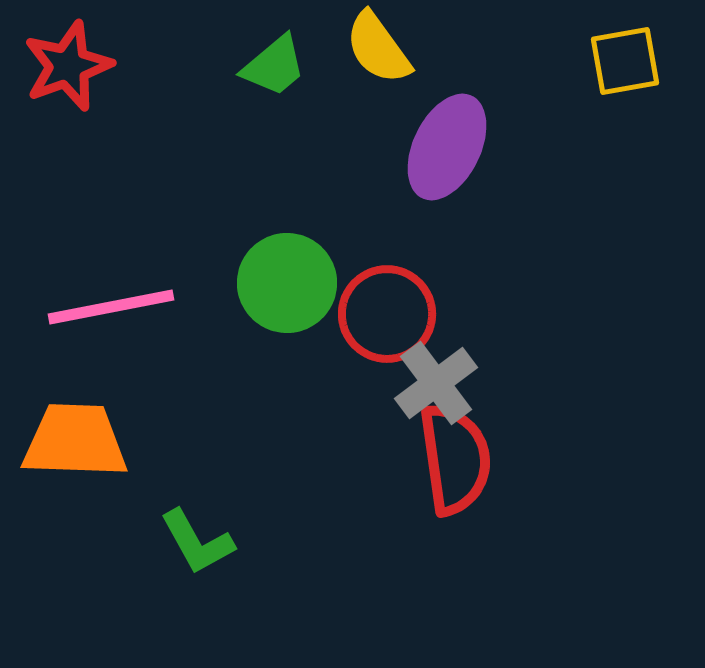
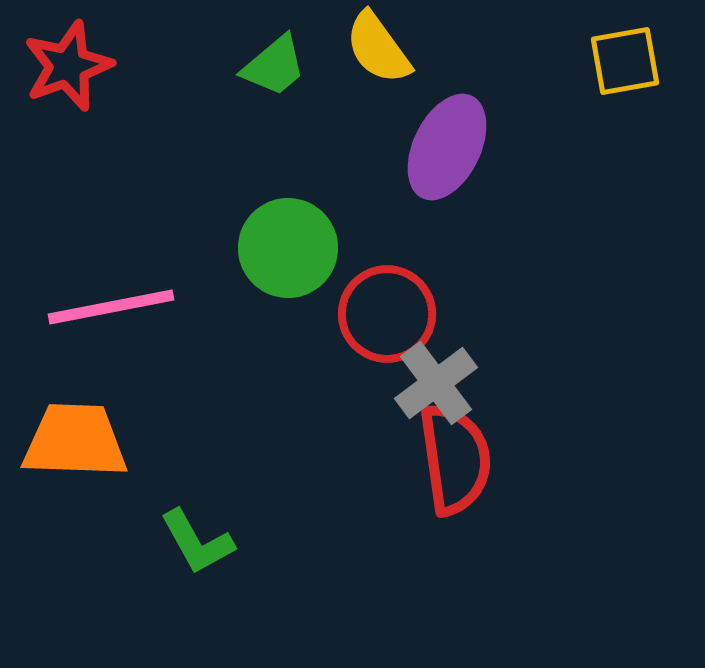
green circle: moved 1 px right, 35 px up
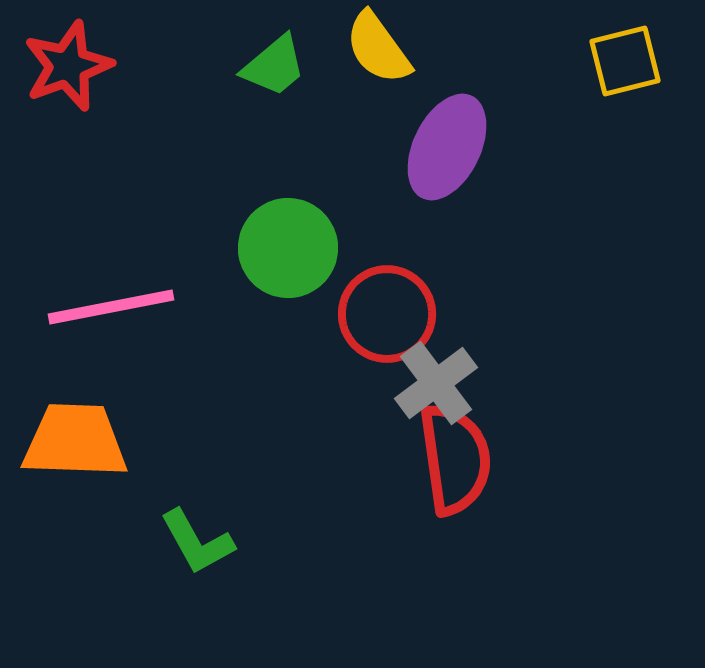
yellow square: rotated 4 degrees counterclockwise
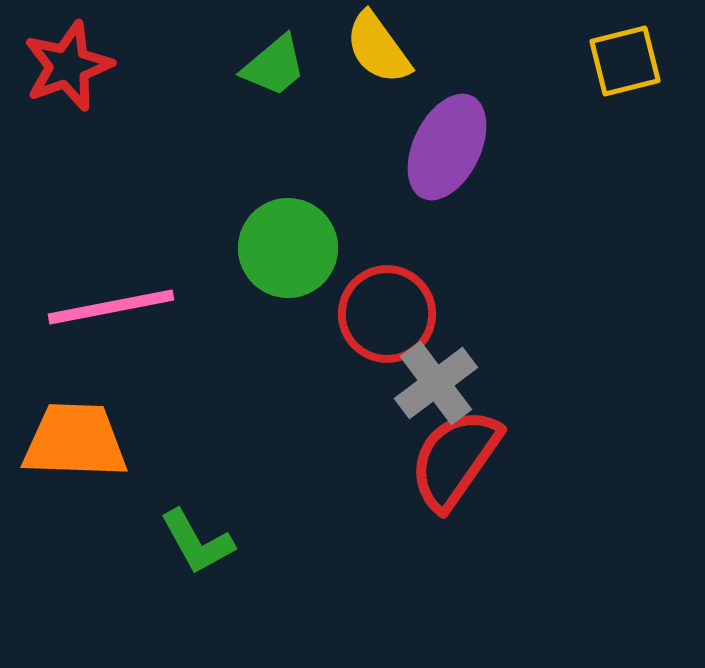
red semicircle: rotated 137 degrees counterclockwise
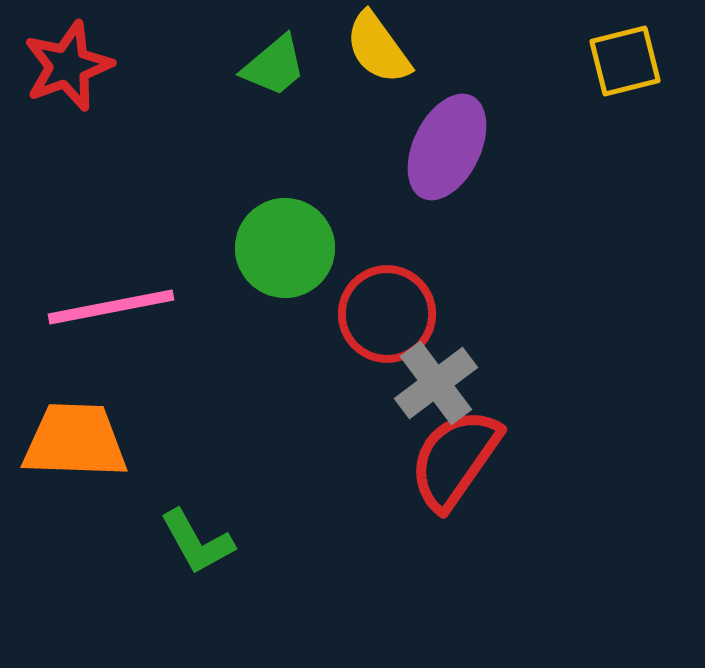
green circle: moved 3 px left
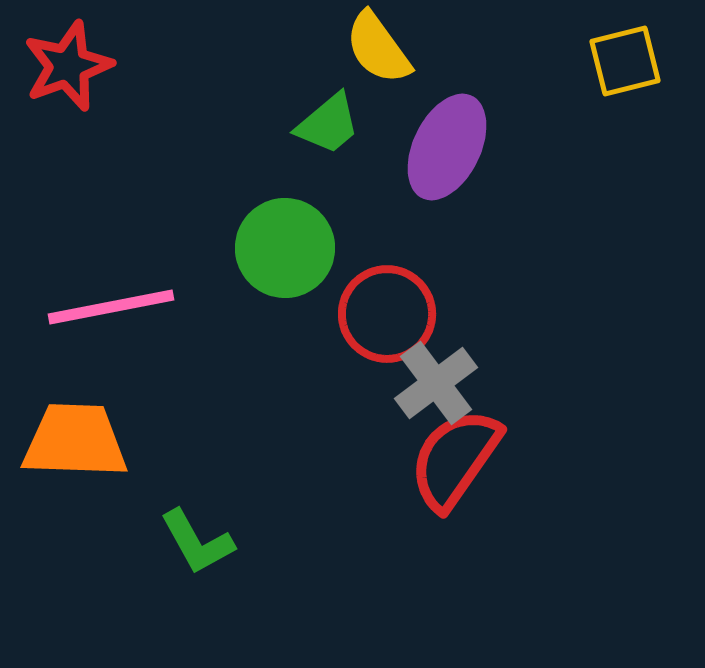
green trapezoid: moved 54 px right, 58 px down
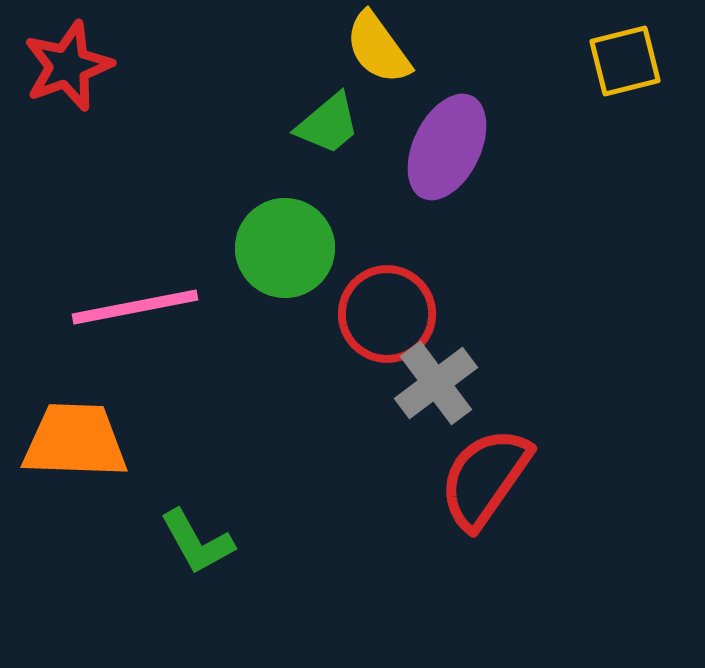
pink line: moved 24 px right
red semicircle: moved 30 px right, 19 px down
